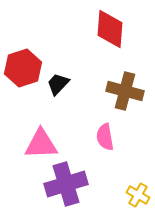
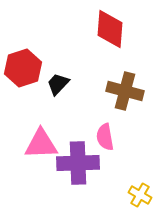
purple cross: moved 12 px right, 21 px up; rotated 15 degrees clockwise
yellow cross: moved 2 px right
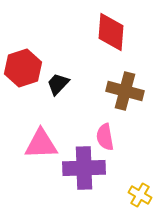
red diamond: moved 1 px right, 3 px down
purple cross: moved 6 px right, 5 px down
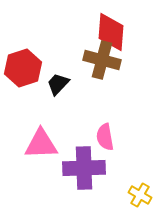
brown cross: moved 23 px left, 31 px up
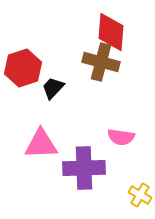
brown cross: moved 1 px left, 2 px down
black trapezoid: moved 5 px left, 4 px down
pink semicircle: moved 16 px right; rotated 72 degrees counterclockwise
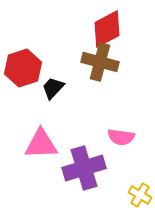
red diamond: moved 4 px left, 3 px up; rotated 57 degrees clockwise
brown cross: moved 1 px left
purple cross: rotated 15 degrees counterclockwise
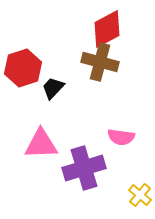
yellow cross: rotated 10 degrees clockwise
